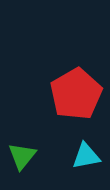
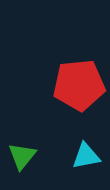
red pentagon: moved 3 px right, 9 px up; rotated 24 degrees clockwise
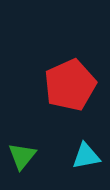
red pentagon: moved 9 px left; rotated 18 degrees counterclockwise
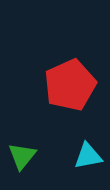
cyan triangle: moved 2 px right
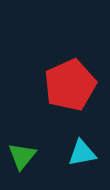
cyan triangle: moved 6 px left, 3 px up
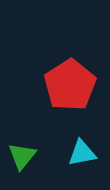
red pentagon: rotated 9 degrees counterclockwise
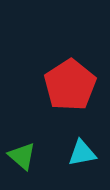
green triangle: rotated 28 degrees counterclockwise
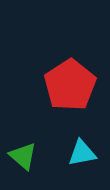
green triangle: moved 1 px right
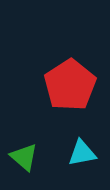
green triangle: moved 1 px right, 1 px down
